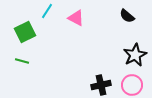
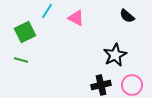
black star: moved 20 px left
green line: moved 1 px left, 1 px up
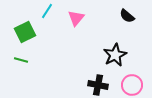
pink triangle: rotated 42 degrees clockwise
black cross: moved 3 px left; rotated 24 degrees clockwise
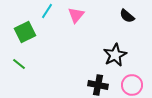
pink triangle: moved 3 px up
green line: moved 2 px left, 4 px down; rotated 24 degrees clockwise
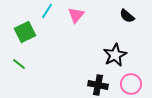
pink circle: moved 1 px left, 1 px up
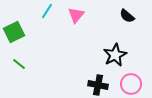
green square: moved 11 px left
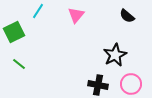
cyan line: moved 9 px left
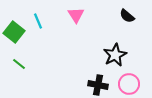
cyan line: moved 10 px down; rotated 56 degrees counterclockwise
pink triangle: rotated 12 degrees counterclockwise
green square: rotated 25 degrees counterclockwise
pink circle: moved 2 px left
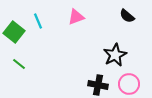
pink triangle: moved 2 px down; rotated 42 degrees clockwise
